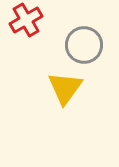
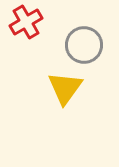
red cross: moved 2 px down
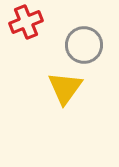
red cross: rotated 8 degrees clockwise
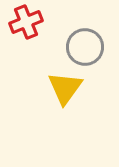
gray circle: moved 1 px right, 2 px down
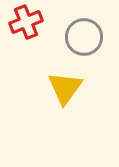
gray circle: moved 1 px left, 10 px up
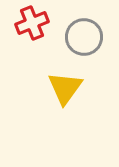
red cross: moved 6 px right, 1 px down
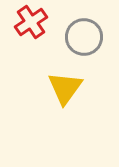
red cross: moved 1 px left, 1 px up; rotated 12 degrees counterclockwise
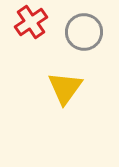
gray circle: moved 5 px up
